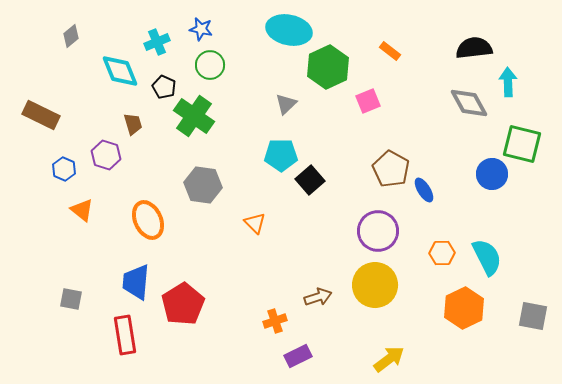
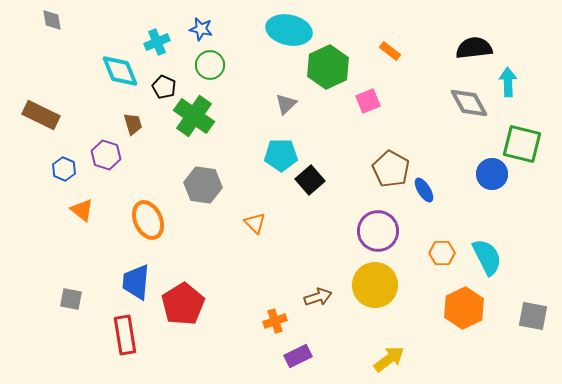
gray diamond at (71, 36): moved 19 px left, 16 px up; rotated 60 degrees counterclockwise
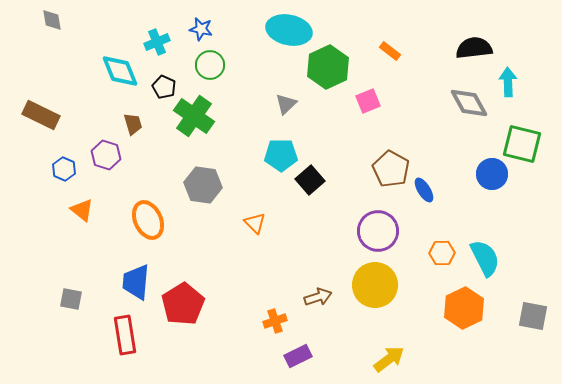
cyan semicircle at (487, 257): moved 2 px left, 1 px down
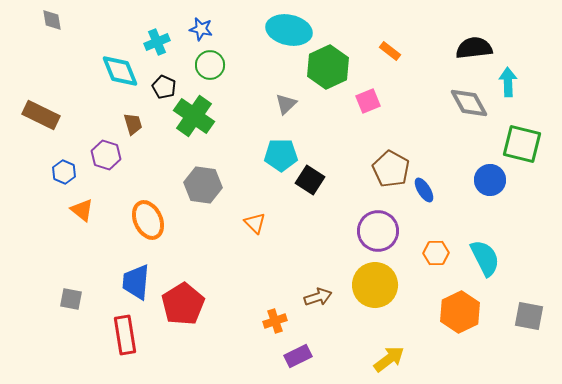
blue hexagon at (64, 169): moved 3 px down
blue circle at (492, 174): moved 2 px left, 6 px down
black square at (310, 180): rotated 16 degrees counterclockwise
orange hexagon at (442, 253): moved 6 px left
orange hexagon at (464, 308): moved 4 px left, 4 px down
gray square at (533, 316): moved 4 px left
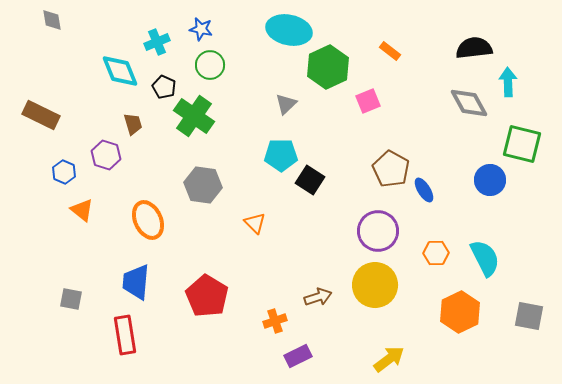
red pentagon at (183, 304): moved 24 px right, 8 px up; rotated 9 degrees counterclockwise
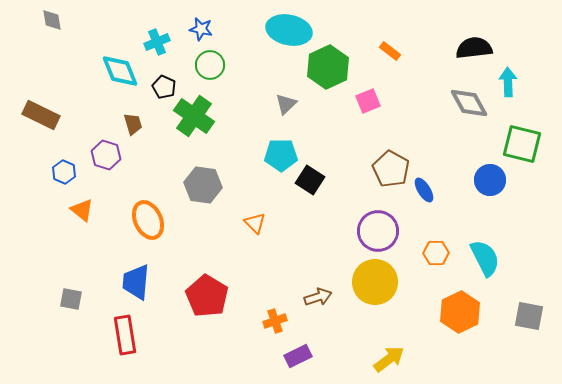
yellow circle at (375, 285): moved 3 px up
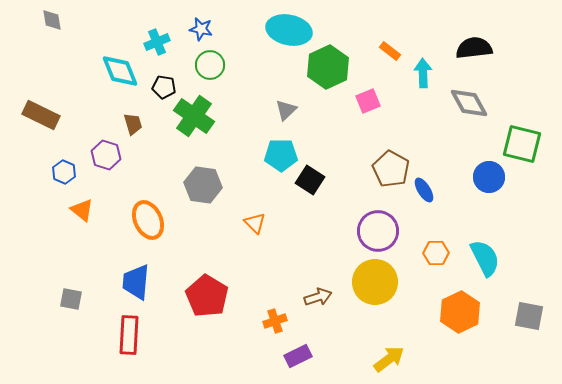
cyan arrow at (508, 82): moved 85 px left, 9 px up
black pentagon at (164, 87): rotated 15 degrees counterclockwise
gray triangle at (286, 104): moved 6 px down
blue circle at (490, 180): moved 1 px left, 3 px up
red rectangle at (125, 335): moved 4 px right; rotated 12 degrees clockwise
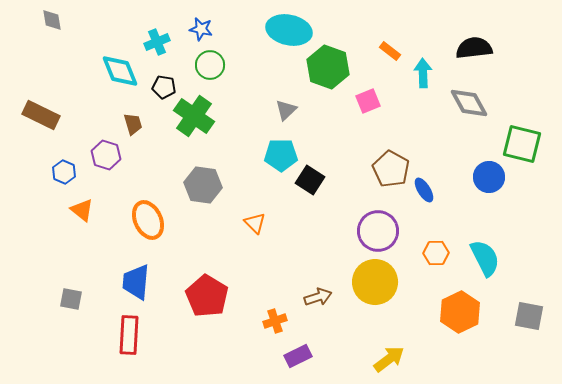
green hexagon at (328, 67): rotated 15 degrees counterclockwise
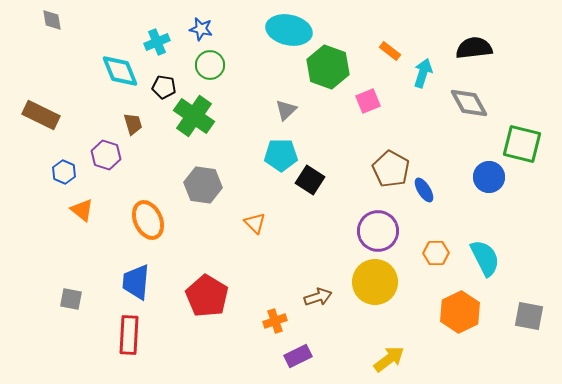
cyan arrow at (423, 73): rotated 20 degrees clockwise
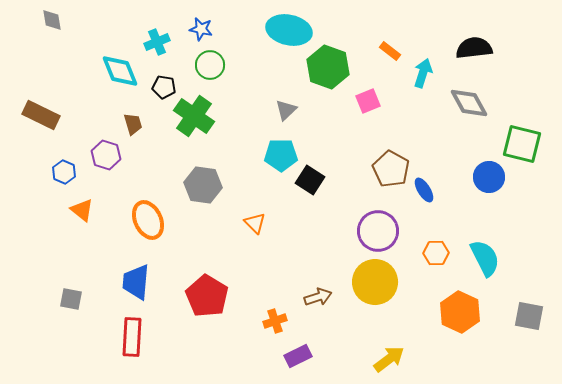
orange hexagon at (460, 312): rotated 9 degrees counterclockwise
red rectangle at (129, 335): moved 3 px right, 2 px down
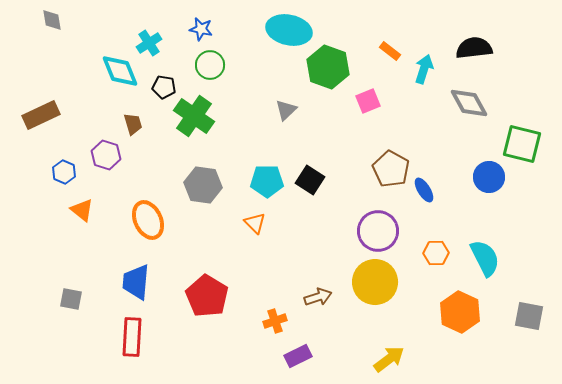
cyan cross at (157, 42): moved 8 px left, 1 px down; rotated 10 degrees counterclockwise
cyan arrow at (423, 73): moved 1 px right, 4 px up
brown rectangle at (41, 115): rotated 51 degrees counterclockwise
cyan pentagon at (281, 155): moved 14 px left, 26 px down
